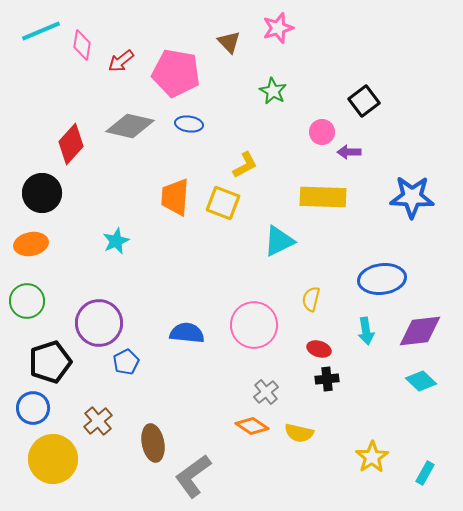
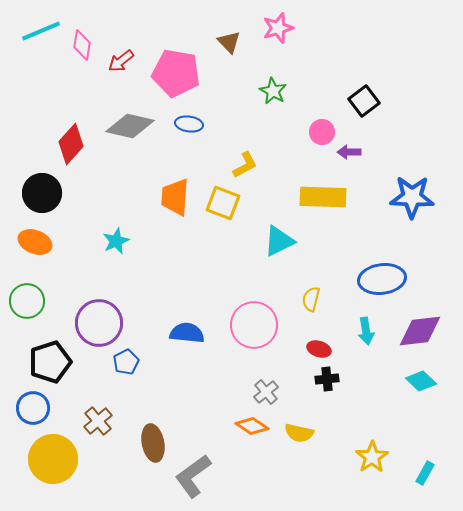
orange ellipse at (31, 244): moved 4 px right, 2 px up; rotated 32 degrees clockwise
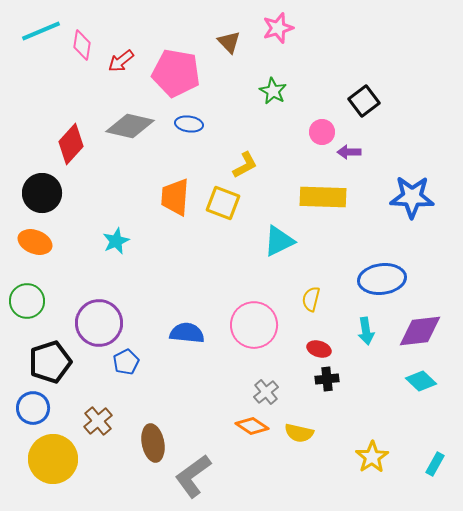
cyan rectangle at (425, 473): moved 10 px right, 9 px up
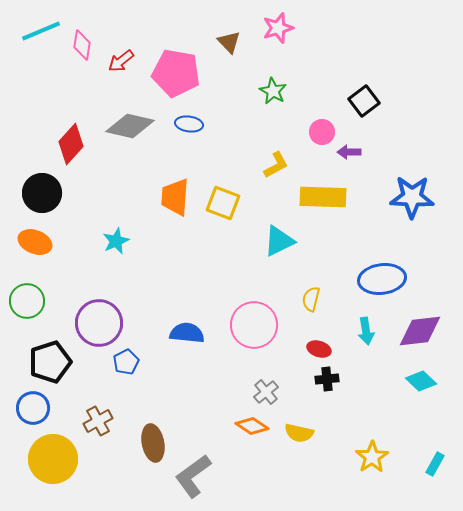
yellow L-shape at (245, 165): moved 31 px right
brown cross at (98, 421): rotated 12 degrees clockwise
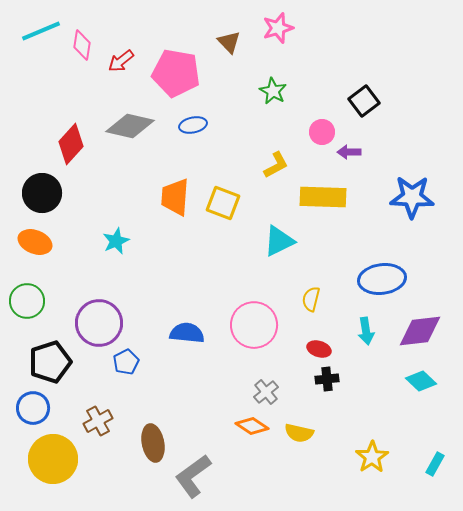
blue ellipse at (189, 124): moved 4 px right, 1 px down; rotated 20 degrees counterclockwise
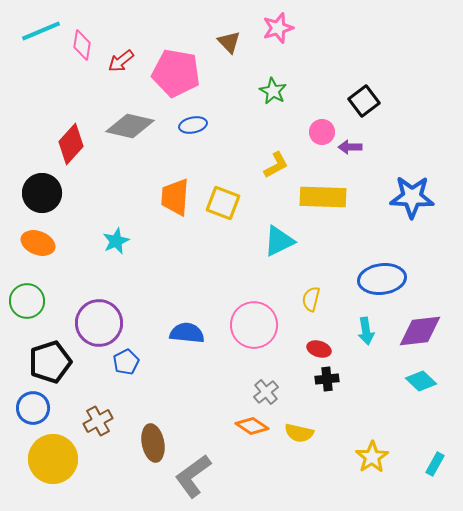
purple arrow at (349, 152): moved 1 px right, 5 px up
orange ellipse at (35, 242): moved 3 px right, 1 px down
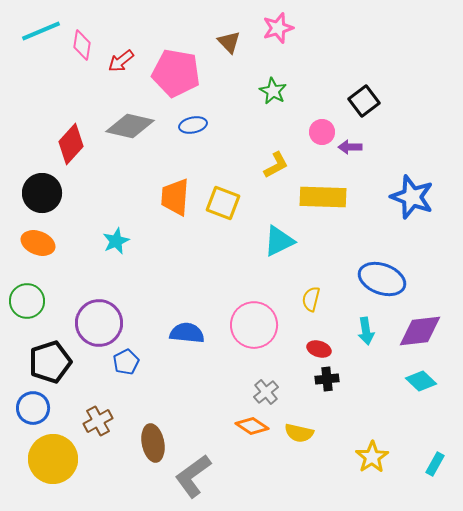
blue star at (412, 197): rotated 18 degrees clockwise
blue ellipse at (382, 279): rotated 27 degrees clockwise
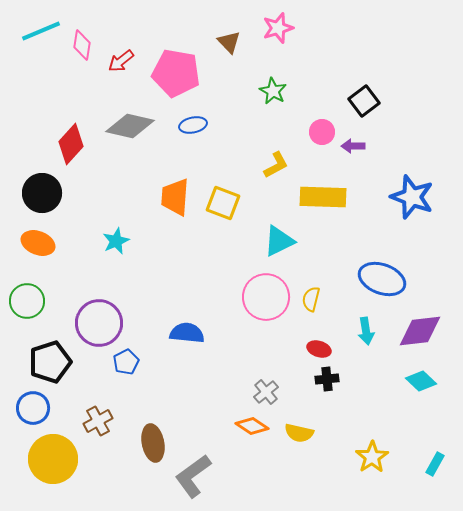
purple arrow at (350, 147): moved 3 px right, 1 px up
pink circle at (254, 325): moved 12 px right, 28 px up
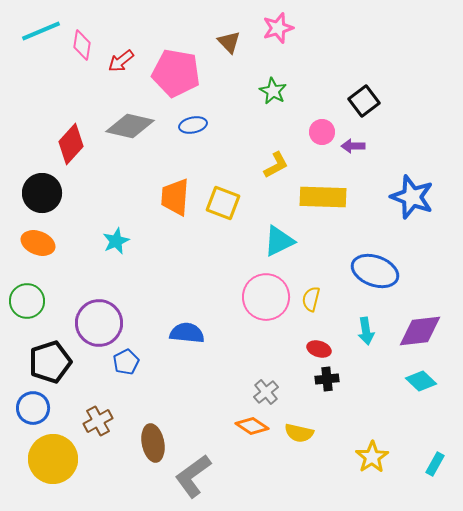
blue ellipse at (382, 279): moved 7 px left, 8 px up
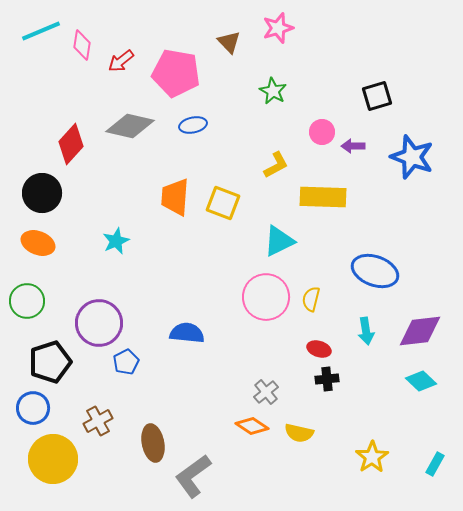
black square at (364, 101): moved 13 px right, 5 px up; rotated 20 degrees clockwise
blue star at (412, 197): moved 40 px up
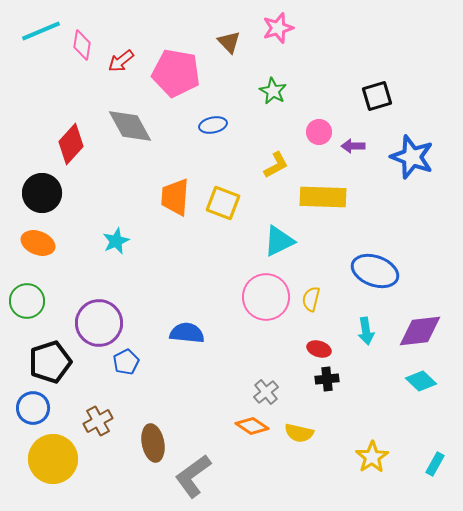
blue ellipse at (193, 125): moved 20 px right
gray diamond at (130, 126): rotated 48 degrees clockwise
pink circle at (322, 132): moved 3 px left
